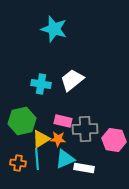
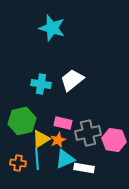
cyan star: moved 2 px left, 1 px up
pink rectangle: moved 2 px down
gray cross: moved 3 px right, 4 px down; rotated 10 degrees counterclockwise
orange star: moved 1 px down; rotated 28 degrees counterclockwise
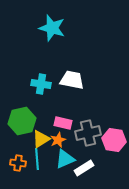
white trapezoid: rotated 50 degrees clockwise
white rectangle: rotated 42 degrees counterclockwise
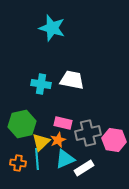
green hexagon: moved 3 px down
yellow triangle: moved 3 px down; rotated 12 degrees counterclockwise
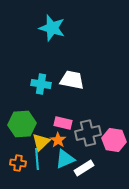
green hexagon: rotated 8 degrees clockwise
orange star: rotated 14 degrees counterclockwise
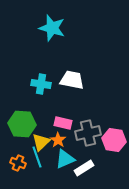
green hexagon: rotated 8 degrees clockwise
cyan line: moved 2 px up; rotated 15 degrees counterclockwise
orange cross: rotated 14 degrees clockwise
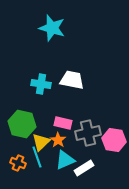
green hexagon: rotated 8 degrees clockwise
cyan triangle: moved 1 px down
